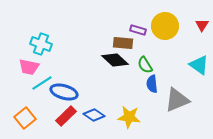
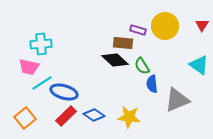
cyan cross: rotated 25 degrees counterclockwise
green semicircle: moved 3 px left, 1 px down
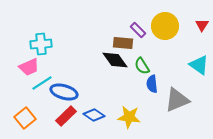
purple rectangle: rotated 28 degrees clockwise
black diamond: rotated 12 degrees clockwise
pink trapezoid: rotated 35 degrees counterclockwise
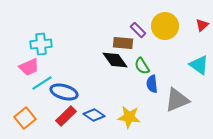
red triangle: rotated 16 degrees clockwise
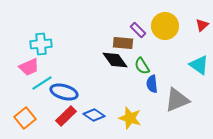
yellow star: moved 1 px right, 1 px down; rotated 10 degrees clockwise
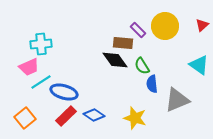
cyan line: moved 1 px left, 1 px up
yellow star: moved 5 px right
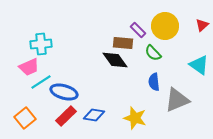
green semicircle: moved 11 px right, 13 px up; rotated 12 degrees counterclockwise
blue semicircle: moved 2 px right, 2 px up
blue diamond: rotated 25 degrees counterclockwise
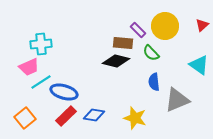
green semicircle: moved 2 px left
black diamond: moved 1 px right, 1 px down; rotated 40 degrees counterclockwise
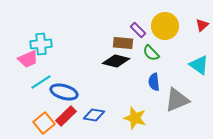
pink trapezoid: moved 1 px left, 8 px up
orange square: moved 19 px right, 5 px down
